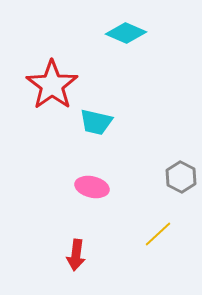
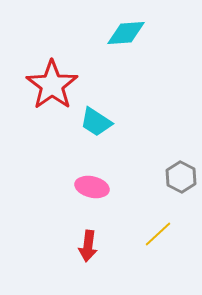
cyan diamond: rotated 27 degrees counterclockwise
cyan trapezoid: rotated 20 degrees clockwise
red arrow: moved 12 px right, 9 px up
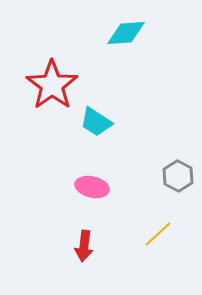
gray hexagon: moved 3 px left, 1 px up
red arrow: moved 4 px left
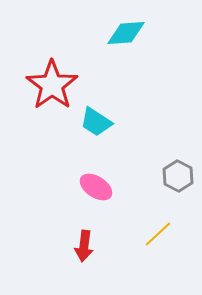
pink ellipse: moved 4 px right; rotated 20 degrees clockwise
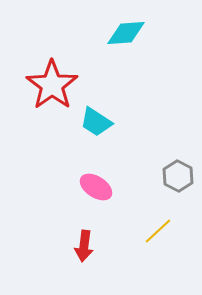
yellow line: moved 3 px up
